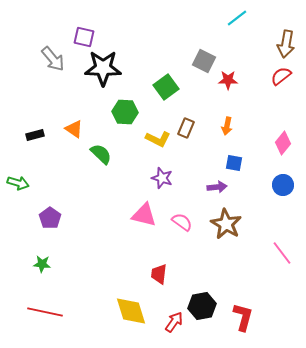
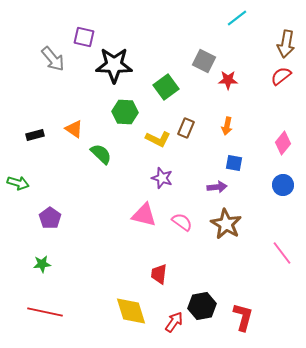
black star: moved 11 px right, 3 px up
green star: rotated 12 degrees counterclockwise
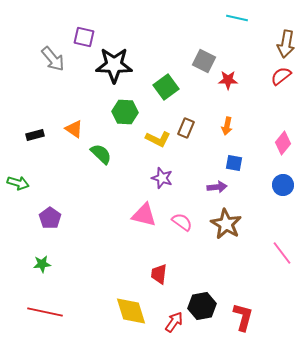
cyan line: rotated 50 degrees clockwise
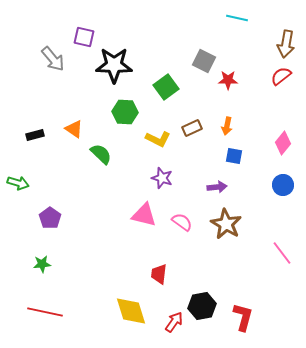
brown rectangle: moved 6 px right; rotated 42 degrees clockwise
blue square: moved 7 px up
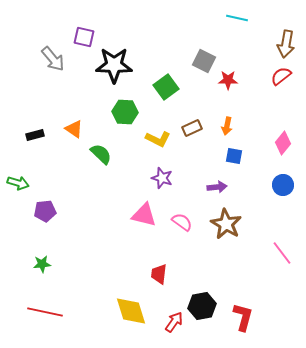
purple pentagon: moved 5 px left, 7 px up; rotated 30 degrees clockwise
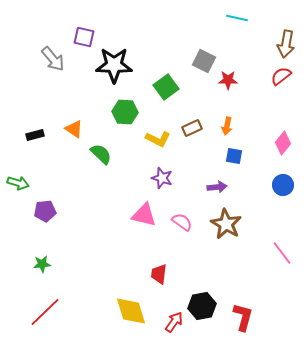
red line: rotated 56 degrees counterclockwise
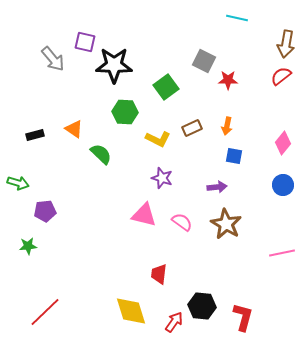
purple square: moved 1 px right, 5 px down
pink line: rotated 65 degrees counterclockwise
green star: moved 14 px left, 18 px up
black hexagon: rotated 16 degrees clockwise
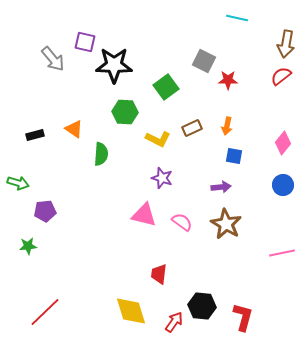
green semicircle: rotated 50 degrees clockwise
purple arrow: moved 4 px right
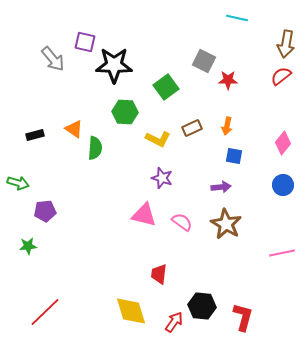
green semicircle: moved 6 px left, 6 px up
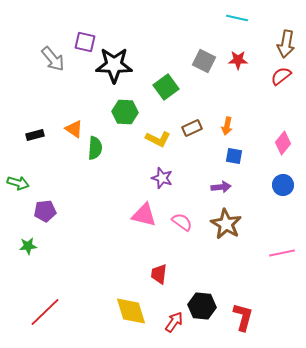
red star: moved 10 px right, 20 px up
